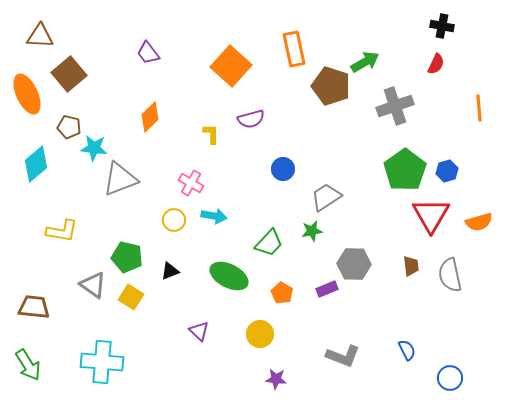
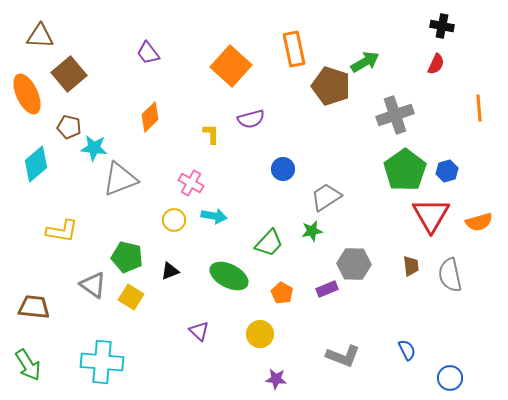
gray cross at (395, 106): moved 9 px down
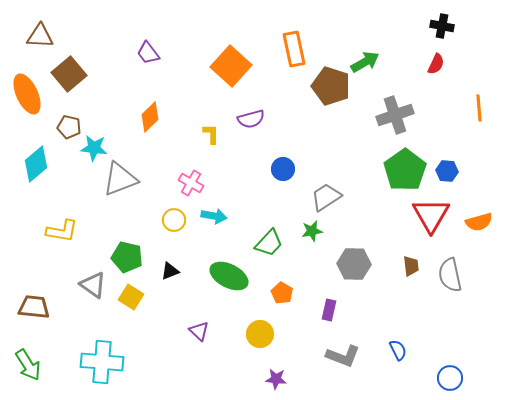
blue hexagon at (447, 171): rotated 20 degrees clockwise
purple rectangle at (327, 289): moved 2 px right, 21 px down; rotated 55 degrees counterclockwise
blue semicircle at (407, 350): moved 9 px left
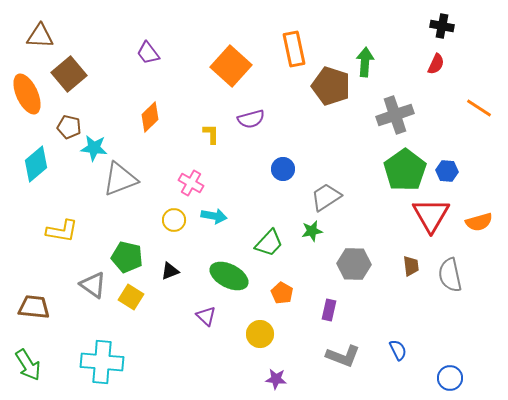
green arrow at (365, 62): rotated 56 degrees counterclockwise
orange line at (479, 108): rotated 52 degrees counterclockwise
purple triangle at (199, 331): moved 7 px right, 15 px up
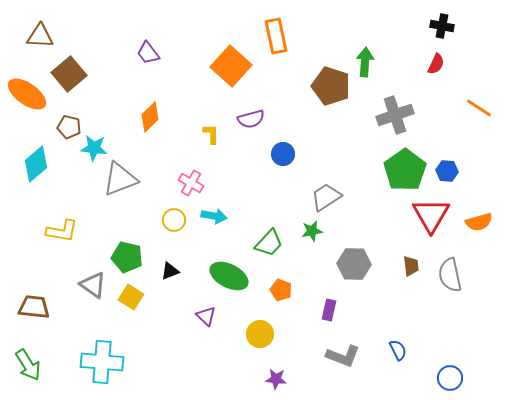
orange rectangle at (294, 49): moved 18 px left, 13 px up
orange ellipse at (27, 94): rotated 30 degrees counterclockwise
blue circle at (283, 169): moved 15 px up
orange pentagon at (282, 293): moved 1 px left, 3 px up; rotated 10 degrees counterclockwise
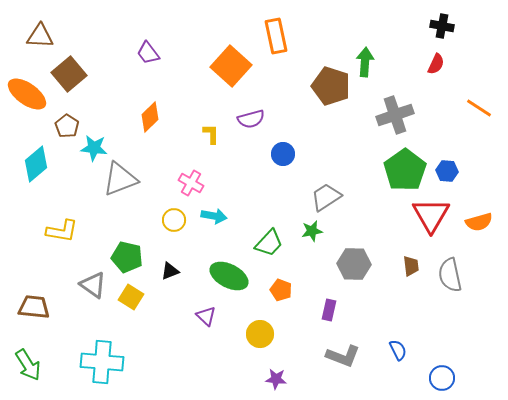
brown pentagon at (69, 127): moved 2 px left, 1 px up; rotated 20 degrees clockwise
blue circle at (450, 378): moved 8 px left
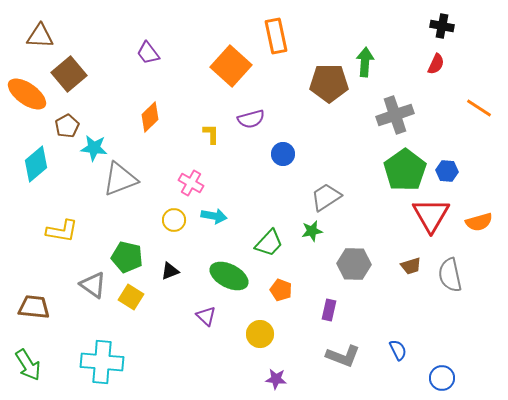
brown pentagon at (331, 86): moved 2 px left, 3 px up; rotated 18 degrees counterclockwise
brown pentagon at (67, 126): rotated 10 degrees clockwise
brown trapezoid at (411, 266): rotated 80 degrees clockwise
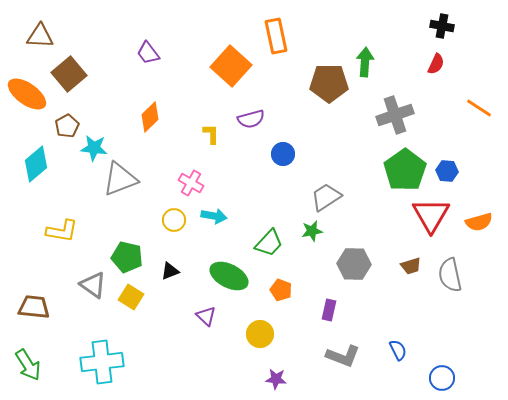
cyan cross at (102, 362): rotated 12 degrees counterclockwise
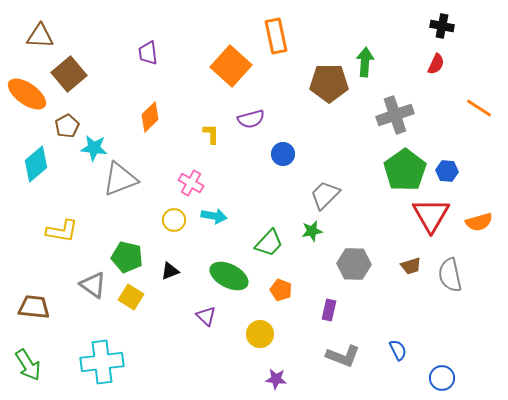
purple trapezoid at (148, 53): rotated 30 degrees clockwise
gray trapezoid at (326, 197): moved 1 px left, 2 px up; rotated 12 degrees counterclockwise
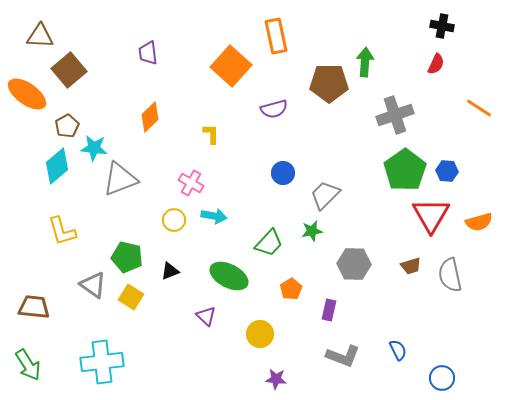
brown square at (69, 74): moved 4 px up
purple semicircle at (251, 119): moved 23 px right, 10 px up
blue circle at (283, 154): moved 19 px down
cyan diamond at (36, 164): moved 21 px right, 2 px down
yellow L-shape at (62, 231): rotated 64 degrees clockwise
orange pentagon at (281, 290): moved 10 px right, 1 px up; rotated 20 degrees clockwise
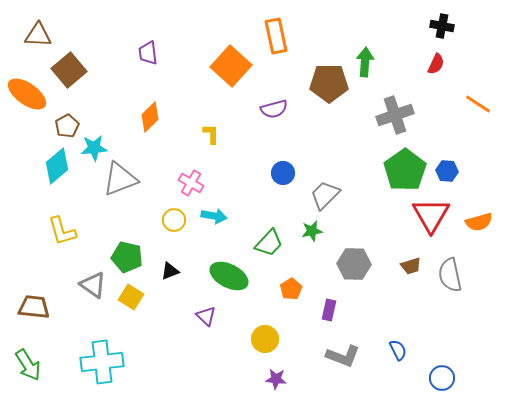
brown triangle at (40, 36): moved 2 px left, 1 px up
orange line at (479, 108): moved 1 px left, 4 px up
cyan star at (94, 148): rotated 12 degrees counterclockwise
yellow circle at (260, 334): moved 5 px right, 5 px down
